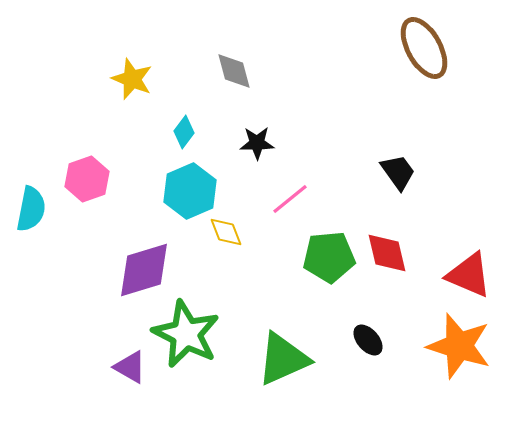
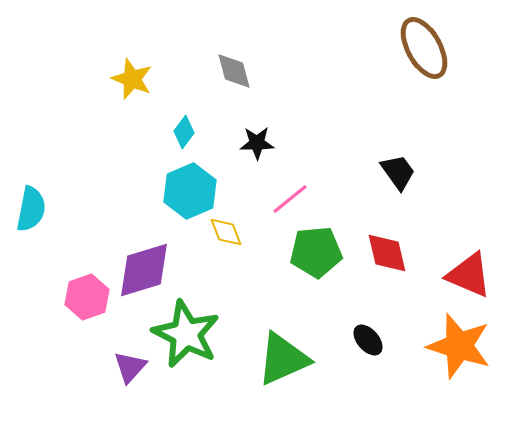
pink hexagon: moved 118 px down
green pentagon: moved 13 px left, 5 px up
purple triangle: rotated 42 degrees clockwise
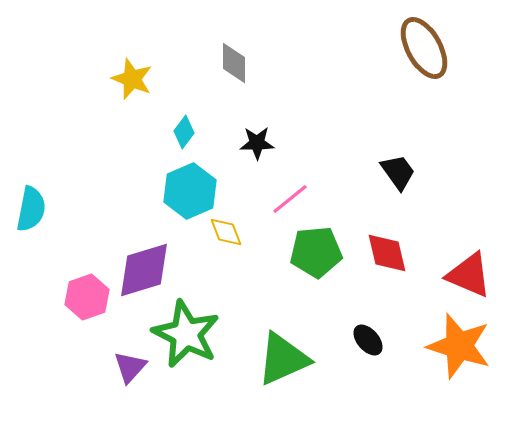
gray diamond: moved 8 px up; rotated 15 degrees clockwise
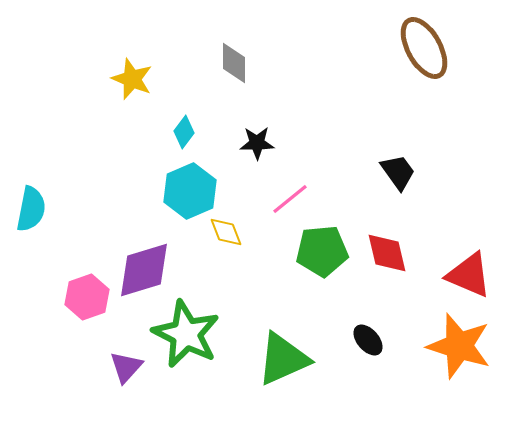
green pentagon: moved 6 px right, 1 px up
purple triangle: moved 4 px left
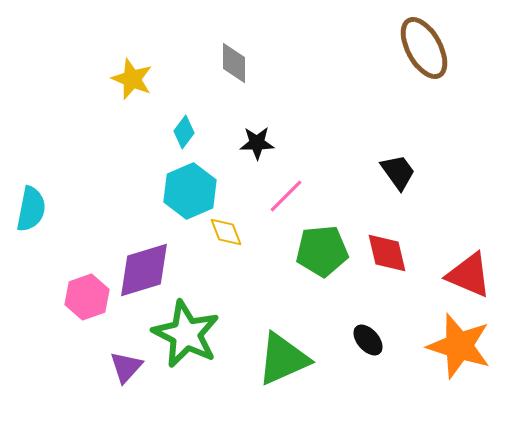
pink line: moved 4 px left, 3 px up; rotated 6 degrees counterclockwise
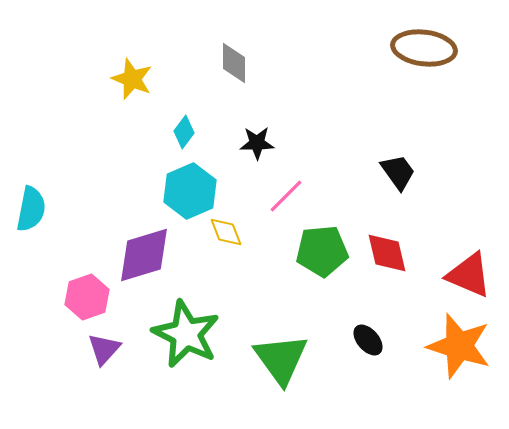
brown ellipse: rotated 54 degrees counterclockwise
purple diamond: moved 15 px up
green triangle: moved 2 px left; rotated 42 degrees counterclockwise
purple triangle: moved 22 px left, 18 px up
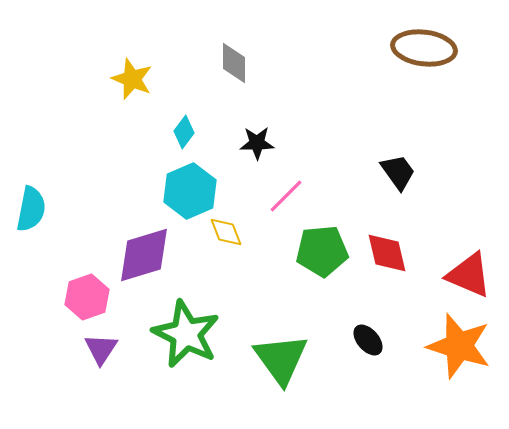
purple triangle: moved 3 px left; rotated 9 degrees counterclockwise
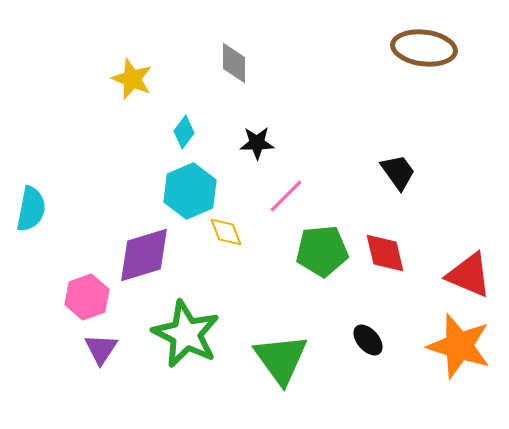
red diamond: moved 2 px left
